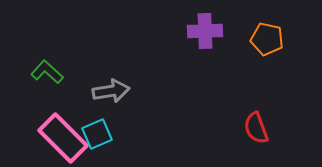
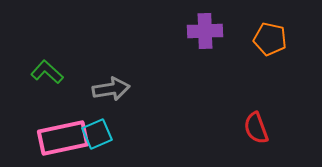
orange pentagon: moved 3 px right
gray arrow: moved 2 px up
pink rectangle: rotated 57 degrees counterclockwise
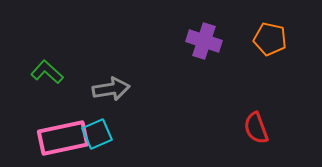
purple cross: moved 1 px left, 10 px down; rotated 20 degrees clockwise
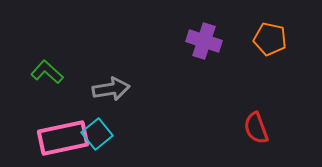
cyan square: rotated 16 degrees counterclockwise
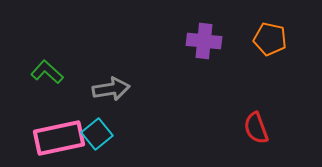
purple cross: rotated 12 degrees counterclockwise
pink rectangle: moved 4 px left
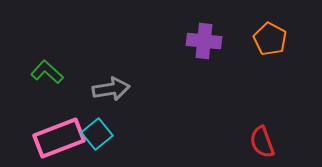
orange pentagon: rotated 16 degrees clockwise
red semicircle: moved 6 px right, 14 px down
pink rectangle: rotated 9 degrees counterclockwise
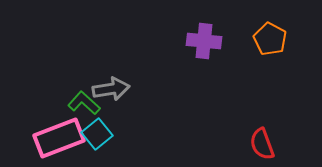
green L-shape: moved 37 px right, 31 px down
red semicircle: moved 2 px down
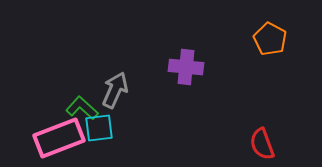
purple cross: moved 18 px left, 26 px down
gray arrow: moved 4 px right, 1 px down; rotated 57 degrees counterclockwise
green L-shape: moved 2 px left, 5 px down
cyan square: moved 2 px right, 6 px up; rotated 32 degrees clockwise
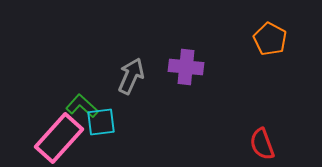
gray arrow: moved 16 px right, 14 px up
green L-shape: moved 2 px up
cyan square: moved 2 px right, 6 px up
pink rectangle: rotated 27 degrees counterclockwise
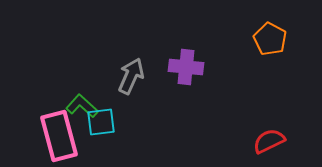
pink rectangle: moved 2 px up; rotated 57 degrees counterclockwise
red semicircle: moved 7 px right, 3 px up; rotated 84 degrees clockwise
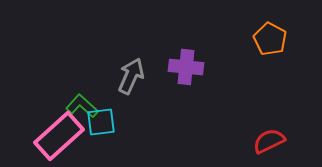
pink rectangle: rotated 63 degrees clockwise
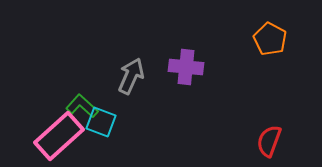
cyan square: rotated 28 degrees clockwise
red semicircle: rotated 44 degrees counterclockwise
